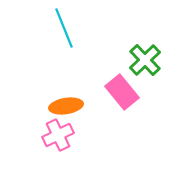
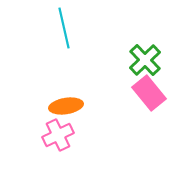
cyan line: rotated 9 degrees clockwise
pink rectangle: moved 27 px right, 1 px down
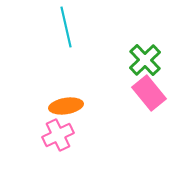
cyan line: moved 2 px right, 1 px up
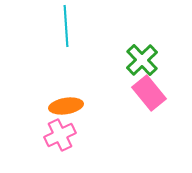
cyan line: moved 1 px up; rotated 9 degrees clockwise
green cross: moved 3 px left
pink cross: moved 2 px right
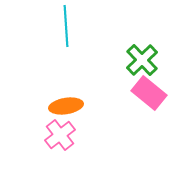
pink rectangle: rotated 12 degrees counterclockwise
pink cross: rotated 12 degrees counterclockwise
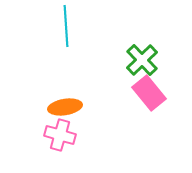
pink rectangle: rotated 12 degrees clockwise
orange ellipse: moved 1 px left, 1 px down
pink cross: rotated 36 degrees counterclockwise
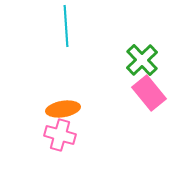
orange ellipse: moved 2 px left, 2 px down
